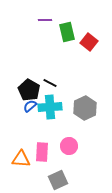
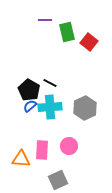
pink rectangle: moved 2 px up
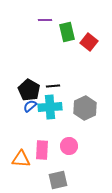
black line: moved 3 px right, 3 px down; rotated 32 degrees counterclockwise
gray square: rotated 12 degrees clockwise
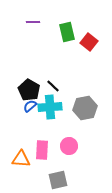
purple line: moved 12 px left, 2 px down
black line: rotated 48 degrees clockwise
gray hexagon: rotated 15 degrees clockwise
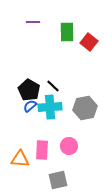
green rectangle: rotated 12 degrees clockwise
orange triangle: moved 1 px left
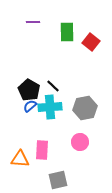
red square: moved 2 px right
pink circle: moved 11 px right, 4 px up
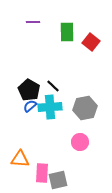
pink rectangle: moved 23 px down
